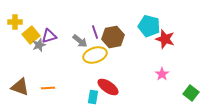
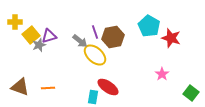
cyan pentagon: rotated 15 degrees clockwise
red star: moved 6 px right, 1 px up
yellow ellipse: rotated 60 degrees clockwise
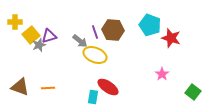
cyan pentagon: moved 1 px right, 1 px up; rotated 10 degrees counterclockwise
brown hexagon: moved 7 px up; rotated 15 degrees clockwise
yellow ellipse: rotated 20 degrees counterclockwise
green square: moved 2 px right, 1 px up
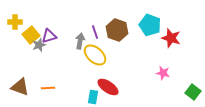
brown hexagon: moved 4 px right; rotated 15 degrees clockwise
gray arrow: rotated 119 degrees counterclockwise
yellow ellipse: rotated 20 degrees clockwise
pink star: moved 1 px right, 1 px up; rotated 24 degrees counterclockwise
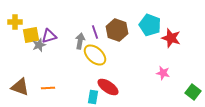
yellow square: rotated 30 degrees clockwise
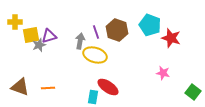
purple line: moved 1 px right
yellow ellipse: rotated 25 degrees counterclockwise
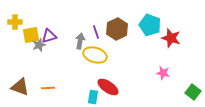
brown hexagon: moved 1 px up; rotated 15 degrees clockwise
